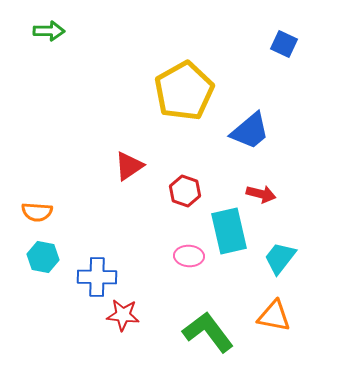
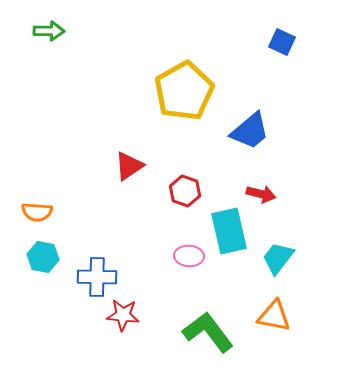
blue square: moved 2 px left, 2 px up
cyan trapezoid: moved 2 px left
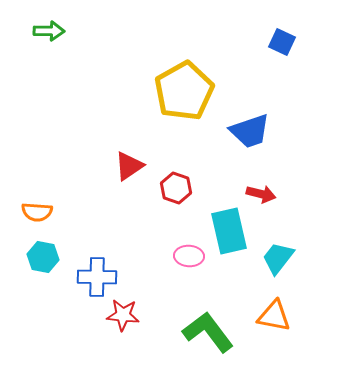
blue trapezoid: rotated 21 degrees clockwise
red hexagon: moved 9 px left, 3 px up
